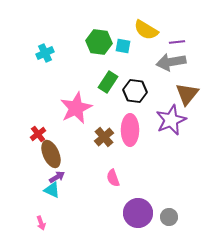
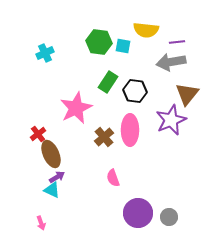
yellow semicircle: rotated 25 degrees counterclockwise
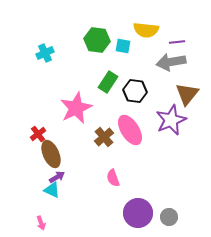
green hexagon: moved 2 px left, 2 px up
pink ellipse: rotated 32 degrees counterclockwise
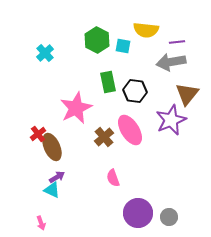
green hexagon: rotated 20 degrees clockwise
cyan cross: rotated 18 degrees counterclockwise
green rectangle: rotated 45 degrees counterclockwise
brown ellipse: moved 1 px right, 7 px up
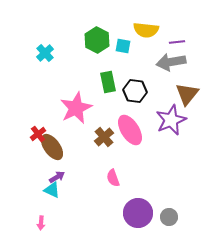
brown ellipse: rotated 12 degrees counterclockwise
pink arrow: rotated 24 degrees clockwise
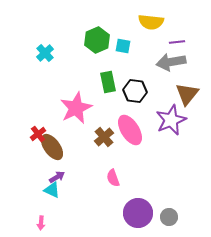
yellow semicircle: moved 5 px right, 8 px up
green hexagon: rotated 10 degrees clockwise
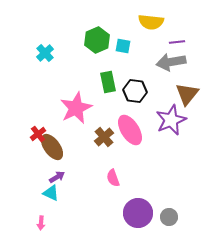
cyan triangle: moved 1 px left, 3 px down
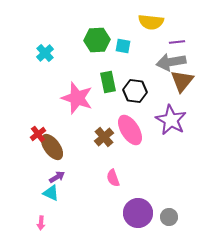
green hexagon: rotated 20 degrees clockwise
brown triangle: moved 5 px left, 13 px up
pink star: moved 1 px right, 10 px up; rotated 28 degrees counterclockwise
purple star: rotated 20 degrees counterclockwise
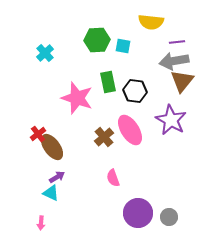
gray arrow: moved 3 px right, 1 px up
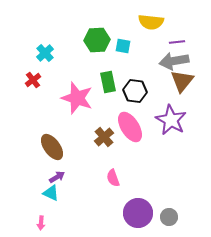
pink ellipse: moved 3 px up
red cross: moved 5 px left, 54 px up
